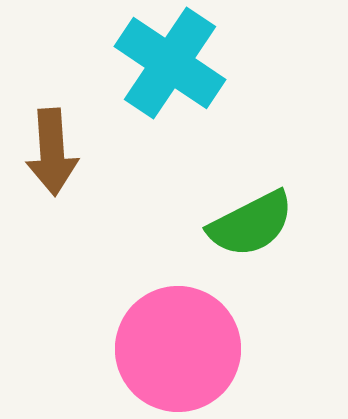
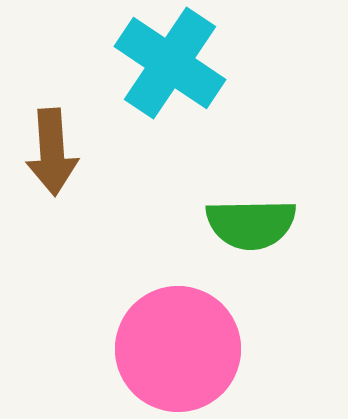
green semicircle: rotated 26 degrees clockwise
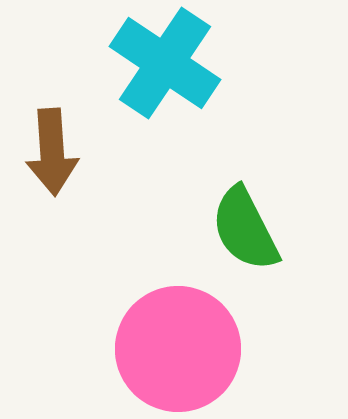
cyan cross: moved 5 px left
green semicircle: moved 6 px left, 5 px down; rotated 64 degrees clockwise
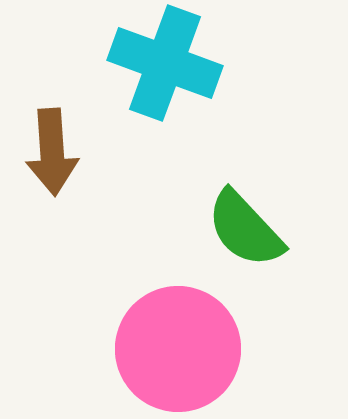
cyan cross: rotated 14 degrees counterclockwise
green semicircle: rotated 16 degrees counterclockwise
